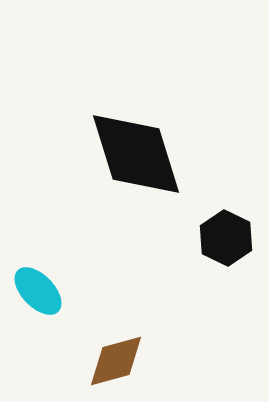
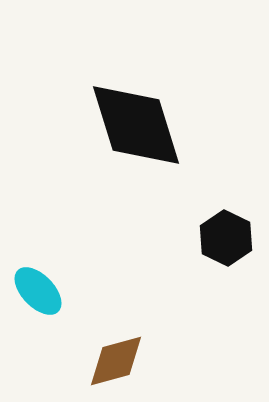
black diamond: moved 29 px up
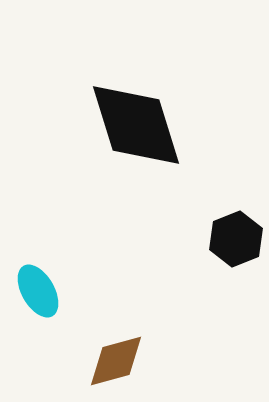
black hexagon: moved 10 px right, 1 px down; rotated 12 degrees clockwise
cyan ellipse: rotated 14 degrees clockwise
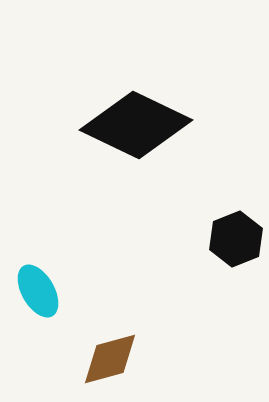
black diamond: rotated 47 degrees counterclockwise
brown diamond: moved 6 px left, 2 px up
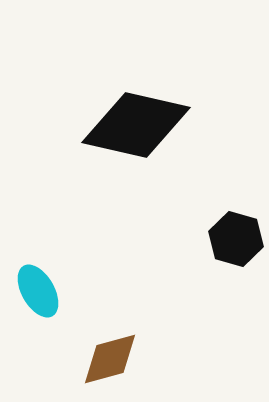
black diamond: rotated 13 degrees counterclockwise
black hexagon: rotated 22 degrees counterclockwise
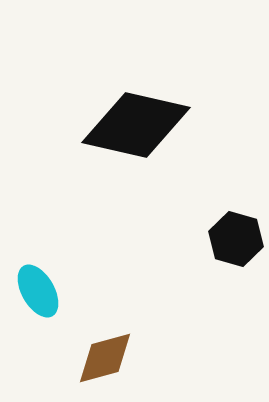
brown diamond: moved 5 px left, 1 px up
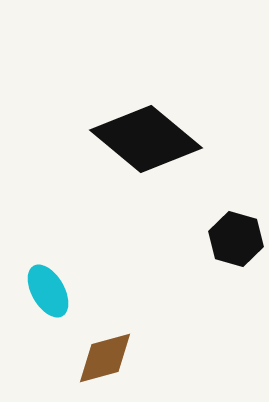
black diamond: moved 10 px right, 14 px down; rotated 27 degrees clockwise
cyan ellipse: moved 10 px right
